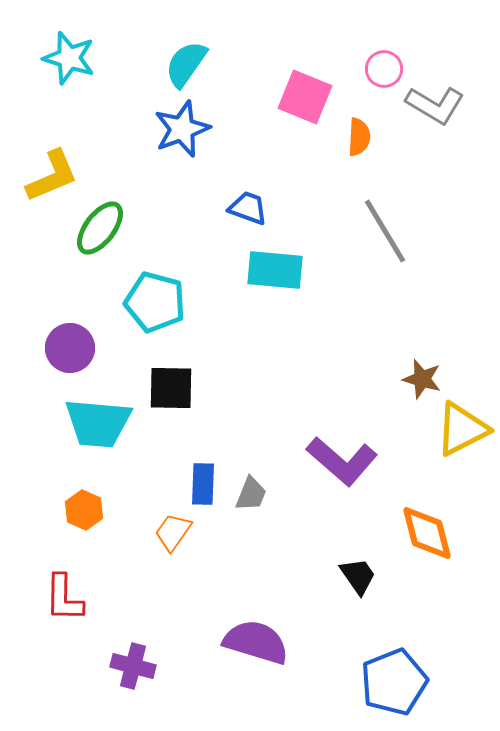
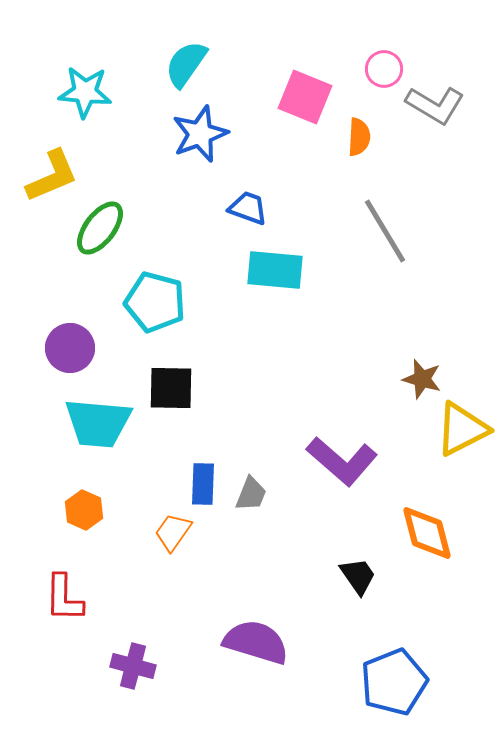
cyan star: moved 16 px right, 34 px down; rotated 12 degrees counterclockwise
blue star: moved 18 px right, 5 px down
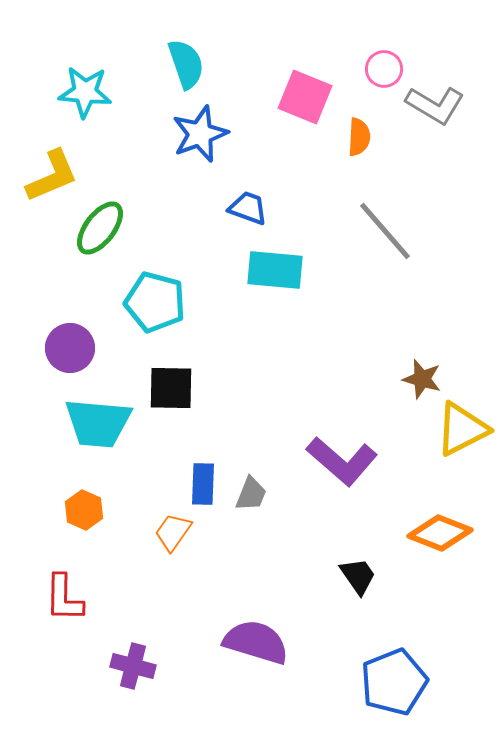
cyan semicircle: rotated 126 degrees clockwise
gray line: rotated 10 degrees counterclockwise
orange diamond: moved 13 px right; rotated 54 degrees counterclockwise
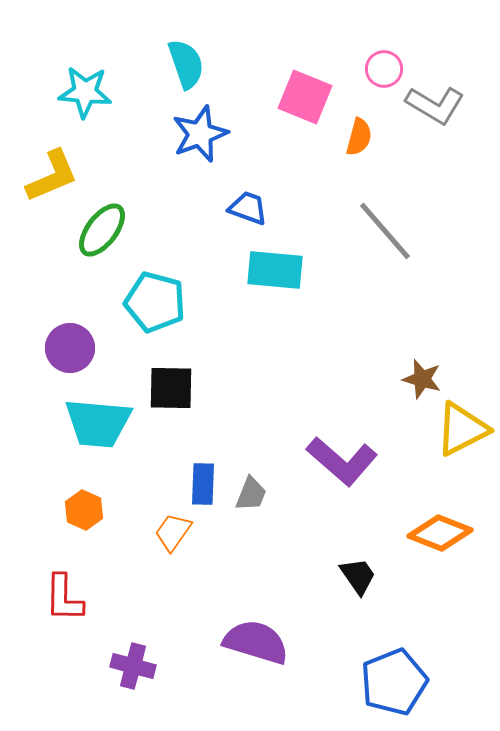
orange semicircle: rotated 12 degrees clockwise
green ellipse: moved 2 px right, 2 px down
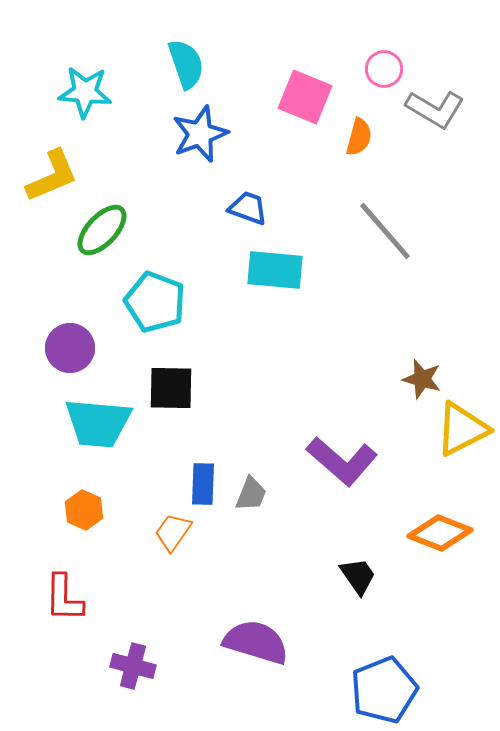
gray L-shape: moved 4 px down
green ellipse: rotated 6 degrees clockwise
cyan pentagon: rotated 6 degrees clockwise
blue pentagon: moved 10 px left, 8 px down
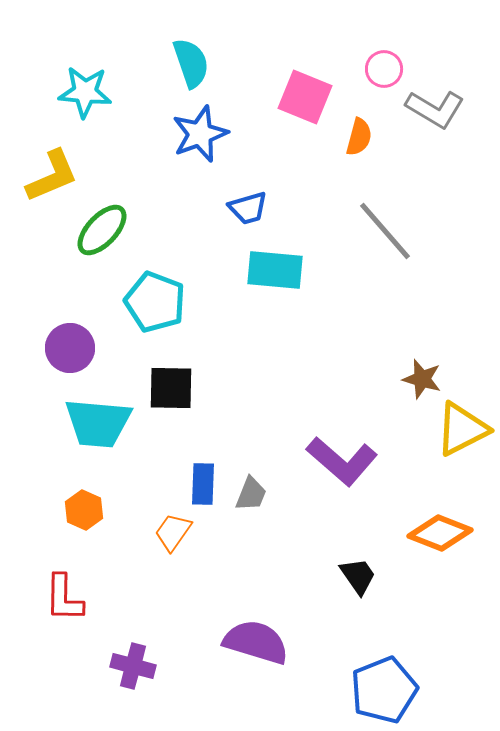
cyan semicircle: moved 5 px right, 1 px up
blue trapezoid: rotated 144 degrees clockwise
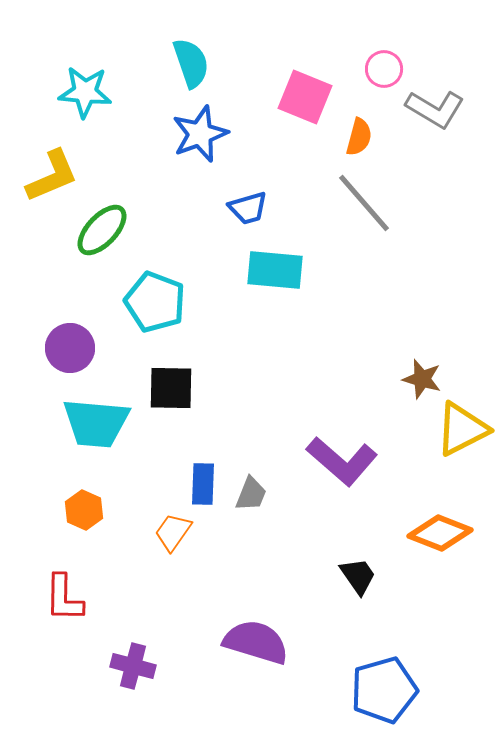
gray line: moved 21 px left, 28 px up
cyan trapezoid: moved 2 px left
blue pentagon: rotated 6 degrees clockwise
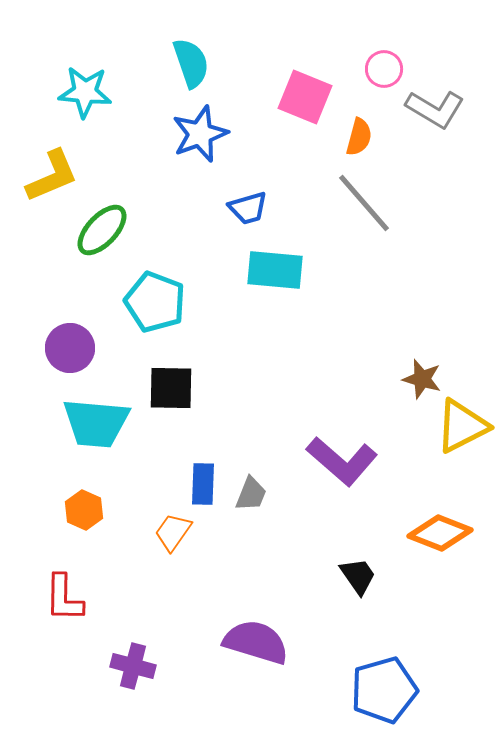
yellow triangle: moved 3 px up
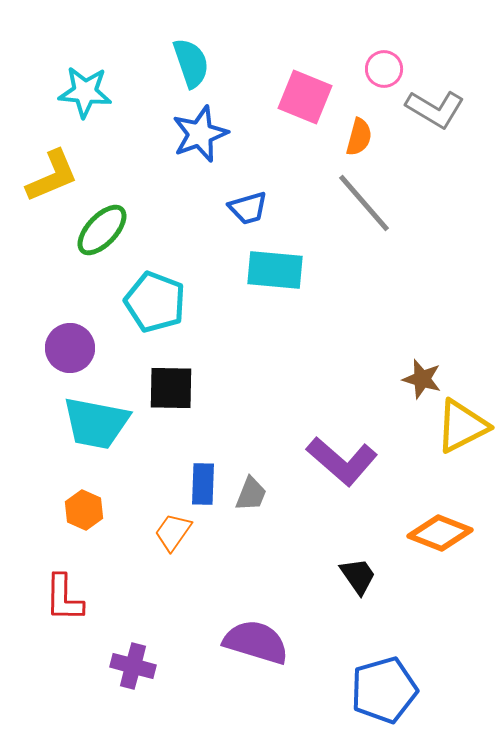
cyan trapezoid: rotated 6 degrees clockwise
